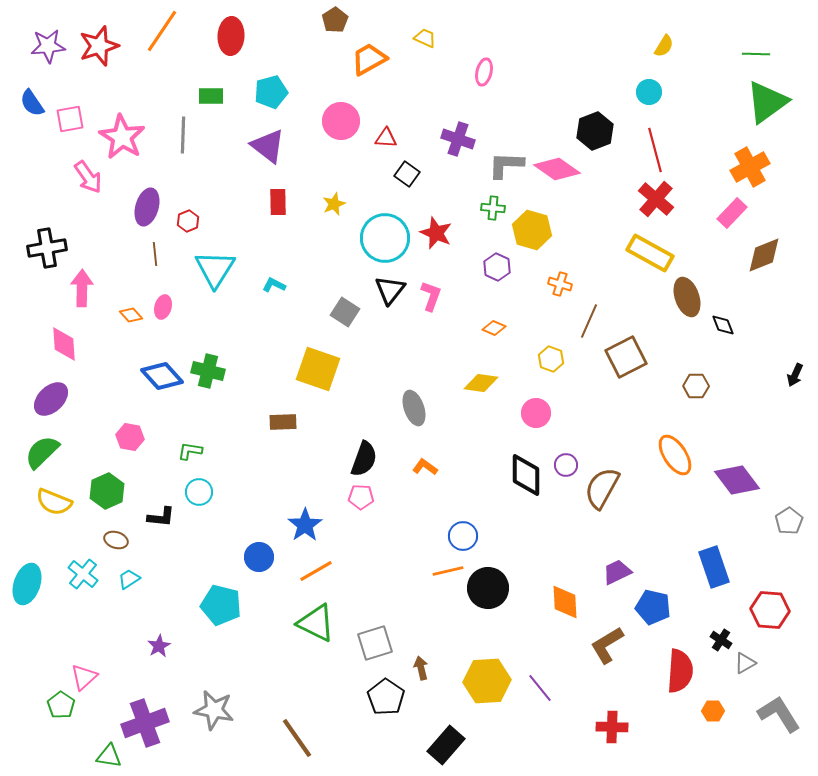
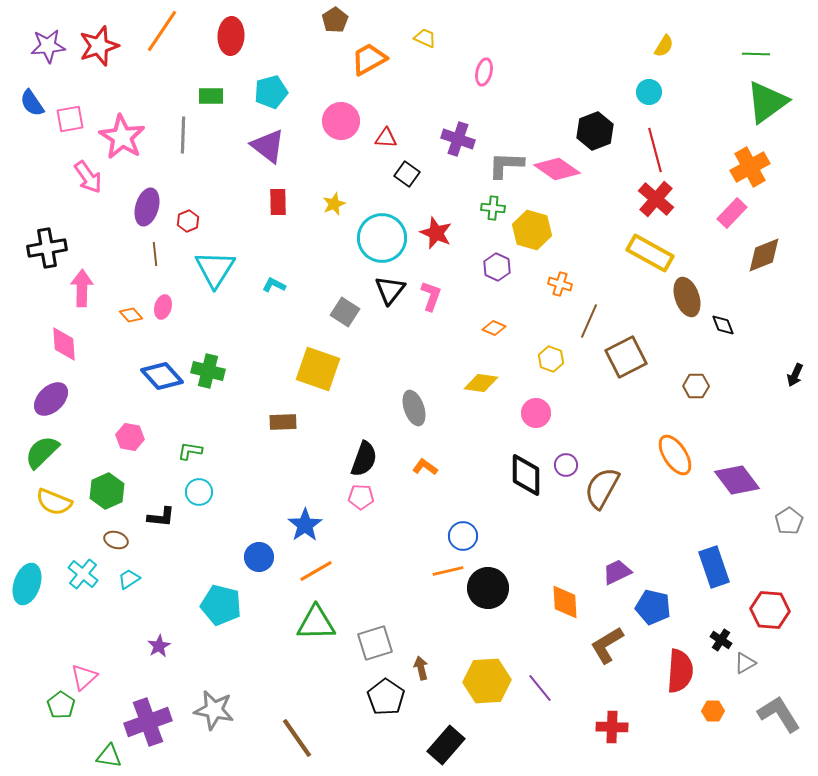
cyan circle at (385, 238): moved 3 px left
green triangle at (316, 623): rotated 27 degrees counterclockwise
purple cross at (145, 723): moved 3 px right, 1 px up
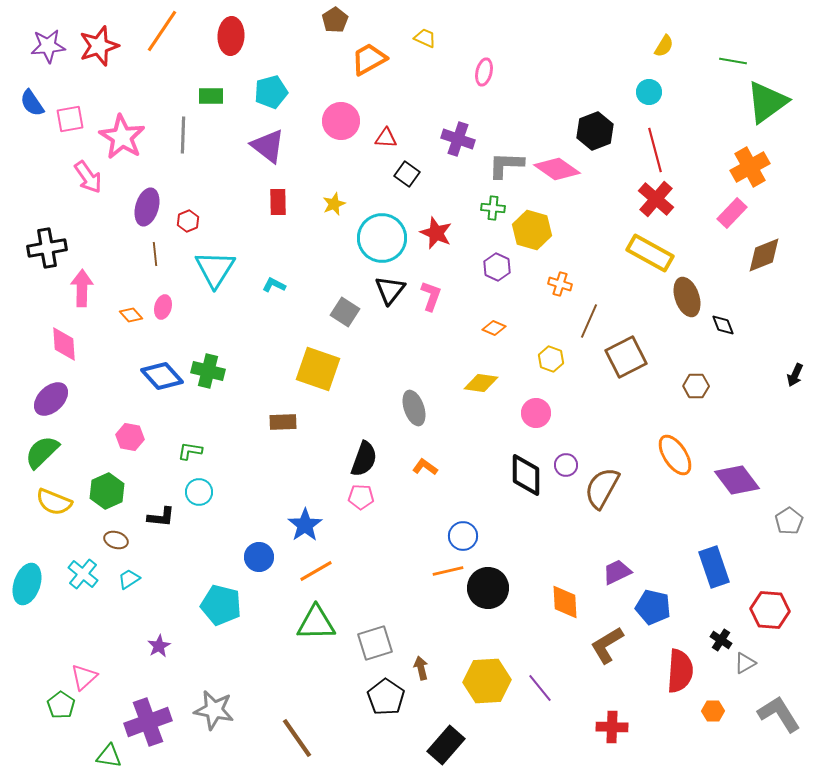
green line at (756, 54): moved 23 px left, 7 px down; rotated 8 degrees clockwise
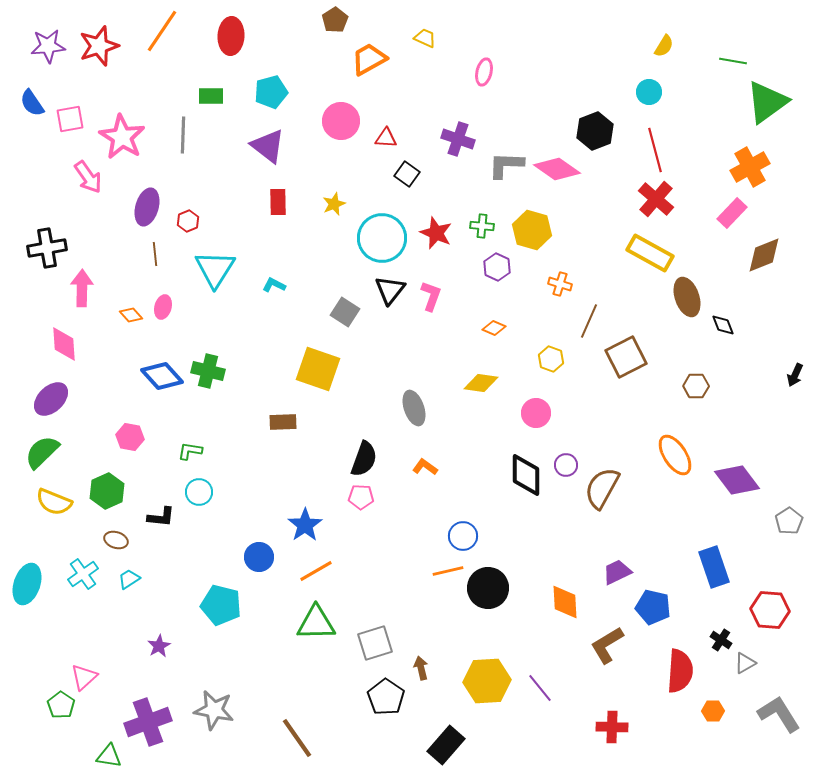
green cross at (493, 208): moved 11 px left, 18 px down
cyan cross at (83, 574): rotated 16 degrees clockwise
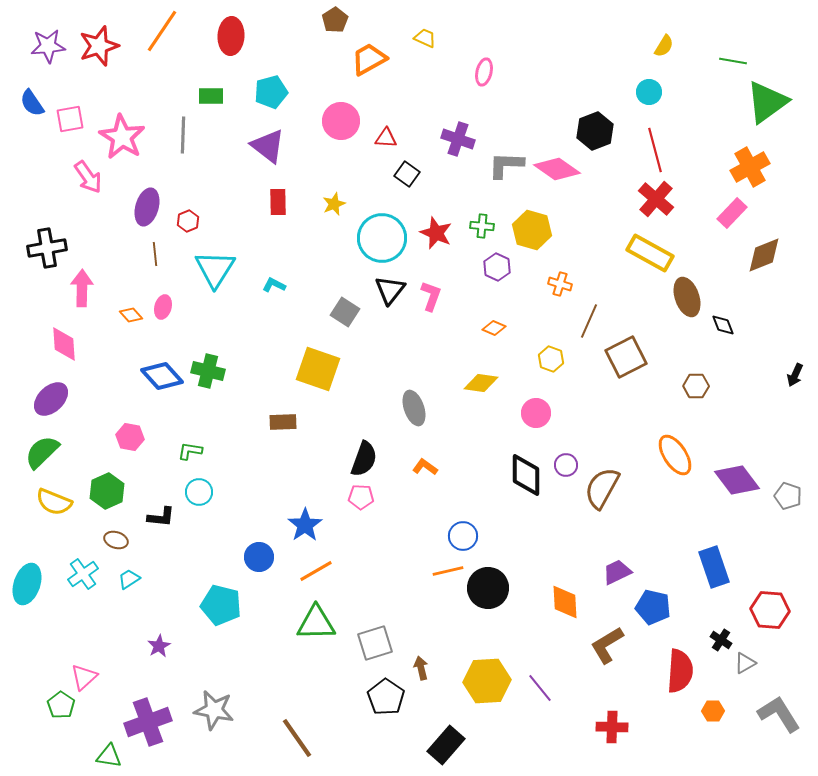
gray pentagon at (789, 521): moved 1 px left, 25 px up; rotated 20 degrees counterclockwise
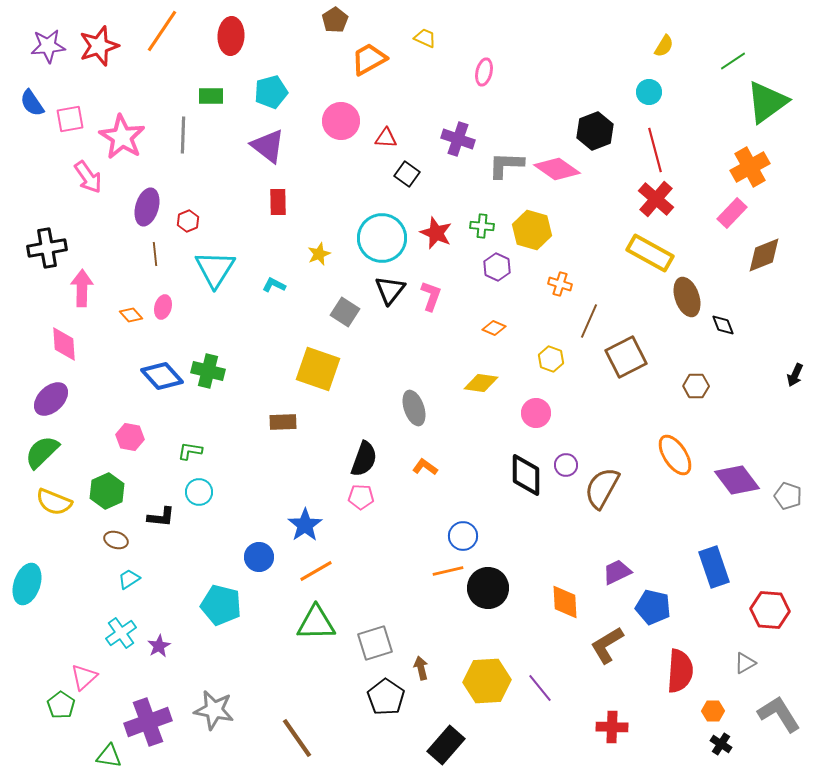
green line at (733, 61): rotated 44 degrees counterclockwise
yellow star at (334, 204): moved 15 px left, 50 px down
cyan cross at (83, 574): moved 38 px right, 59 px down
black cross at (721, 640): moved 104 px down
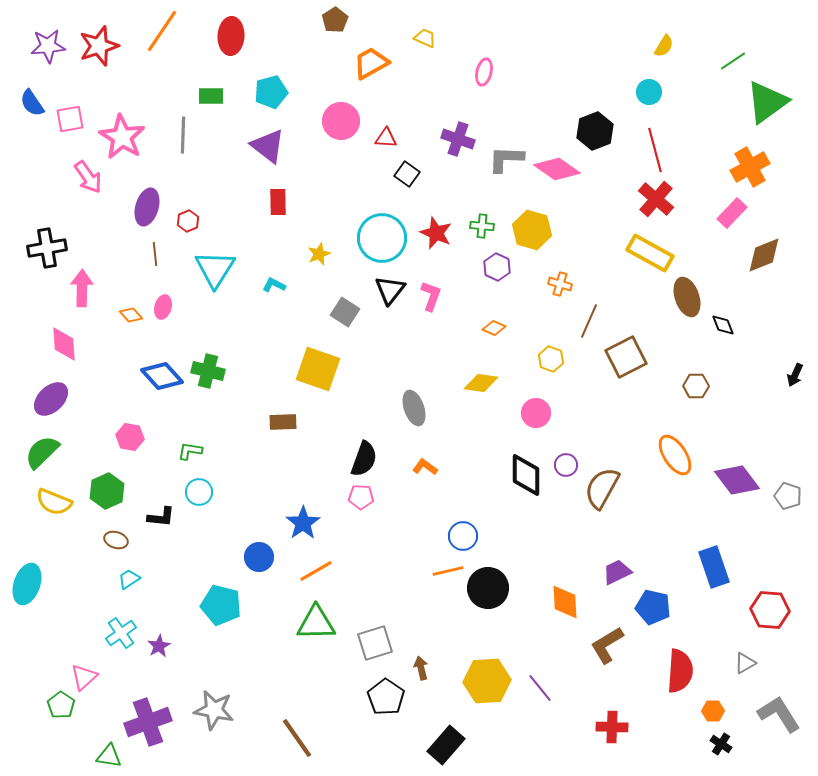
orange trapezoid at (369, 59): moved 2 px right, 4 px down
gray L-shape at (506, 165): moved 6 px up
blue star at (305, 525): moved 2 px left, 2 px up
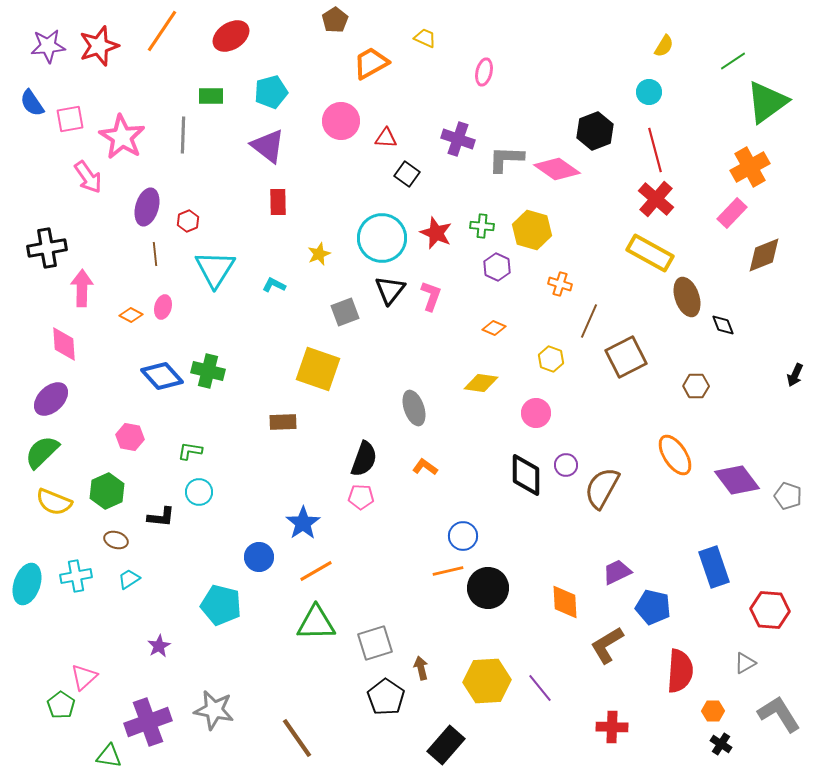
red ellipse at (231, 36): rotated 54 degrees clockwise
gray square at (345, 312): rotated 36 degrees clockwise
orange diamond at (131, 315): rotated 20 degrees counterclockwise
cyan cross at (121, 633): moved 45 px left, 57 px up; rotated 24 degrees clockwise
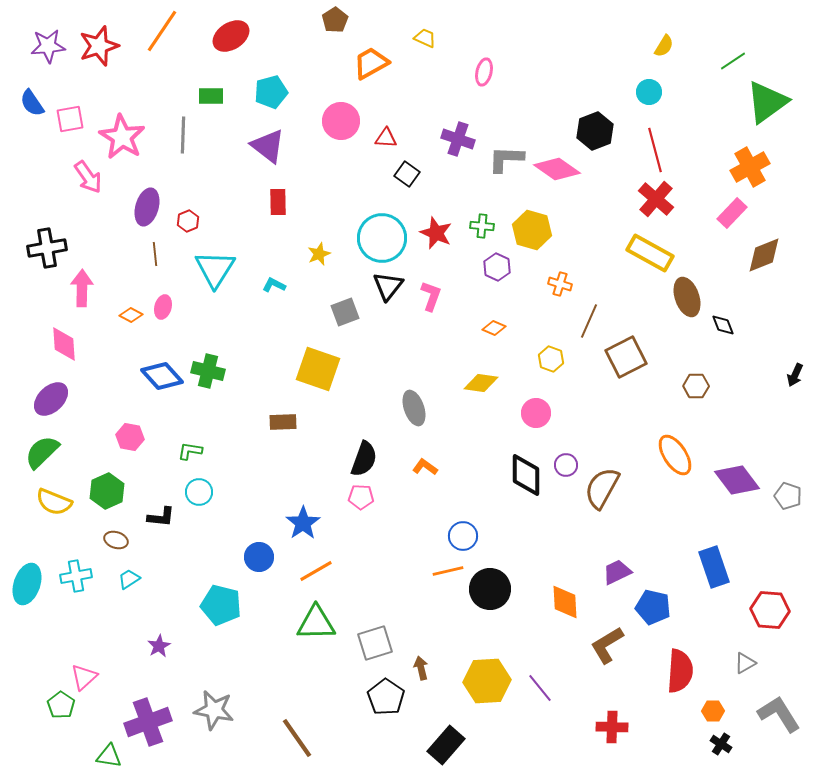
black triangle at (390, 290): moved 2 px left, 4 px up
black circle at (488, 588): moved 2 px right, 1 px down
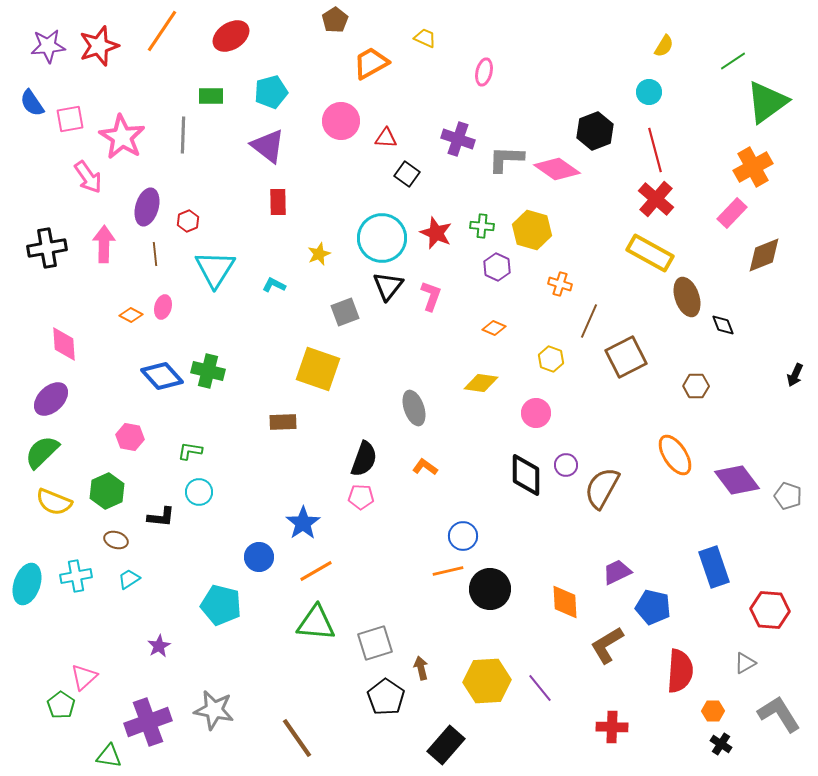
orange cross at (750, 167): moved 3 px right
pink arrow at (82, 288): moved 22 px right, 44 px up
green triangle at (316, 623): rotated 6 degrees clockwise
